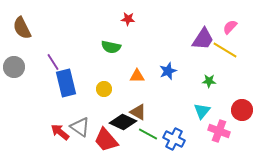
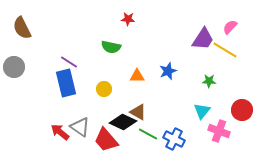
purple line: moved 16 px right; rotated 24 degrees counterclockwise
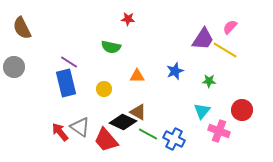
blue star: moved 7 px right
red arrow: rotated 12 degrees clockwise
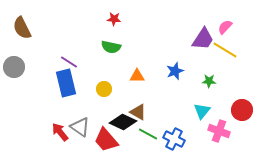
red star: moved 14 px left
pink semicircle: moved 5 px left
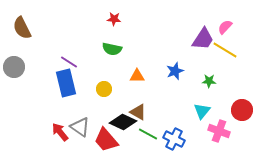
green semicircle: moved 1 px right, 2 px down
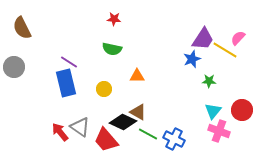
pink semicircle: moved 13 px right, 11 px down
blue star: moved 17 px right, 12 px up
cyan triangle: moved 11 px right
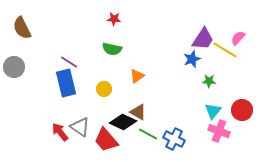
orange triangle: rotated 35 degrees counterclockwise
